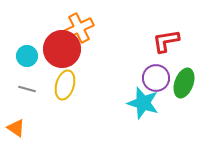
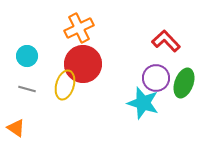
red L-shape: rotated 56 degrees clockwise
red circle: moved 21 px right, 15 px down
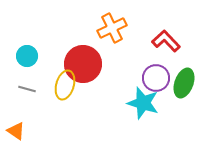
orange cross: moved 33 px right
orange triangle: moved 3 px down
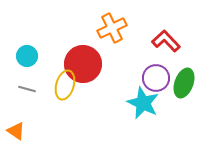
cyan star: rotated 8 degrees clockwise
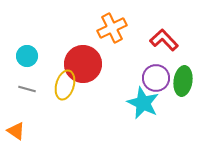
red L-shape: moved 2 px left, 1 px up
green ellipse: moved 1 px left, 2 px up; rotated 12 degrees counterclockwise
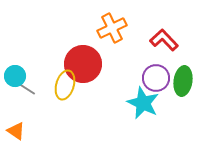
cyan circle: moved 12 px left, 20 px down
gray line: rotated 18 degrees clockwise
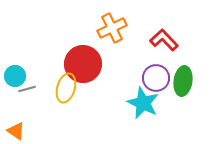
yellow ellipse: moved 1 px right, 3 px down
gray line: rotated 48 degrees counterclockwise
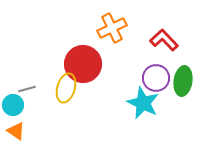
cyan circle: moved 2 px left, 29 px down
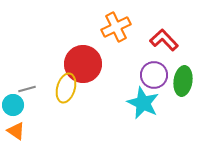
orange cross: moved 4 px right, 1 px up
purple circle: moved 2 px left, 3 px up
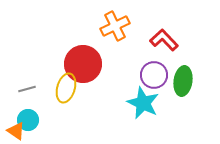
orange cross: moved 1 px left, 1 px up
cyan circle: moved 15 px right, 15 px down
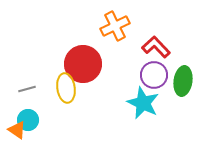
red L-shape: moved 8 px left, 7 px down
yellow ellipse: rotated 24 degrees counterclockwise
orange triangle: moved 1 px right, 1 px up
